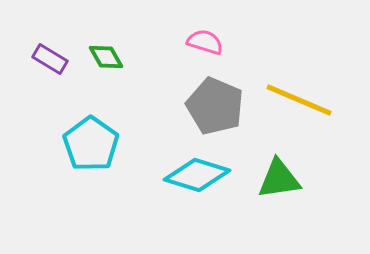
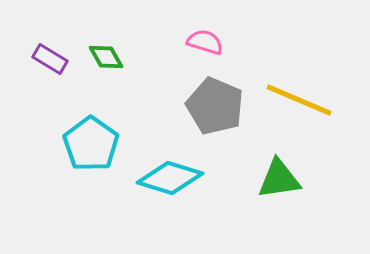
cyan diamond: moved 27 px left, 3 px down
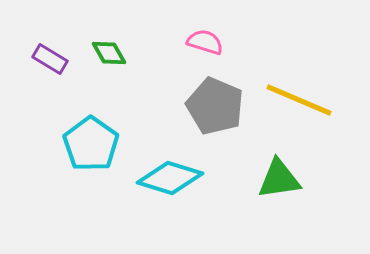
green diamond: moved 3 px right, 4 px up
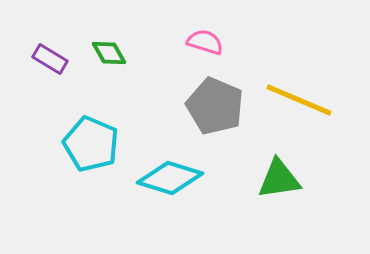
cyan pentagon: rotated 12 degrees counterclockwise
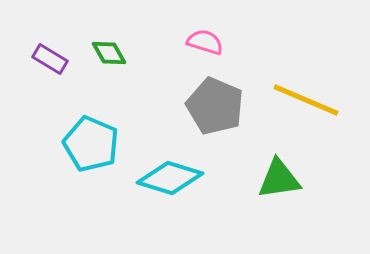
yellow line: moved 7 px right
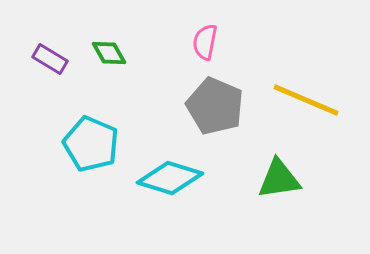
pink semicircle: rotated 96 degrees counterclockwise
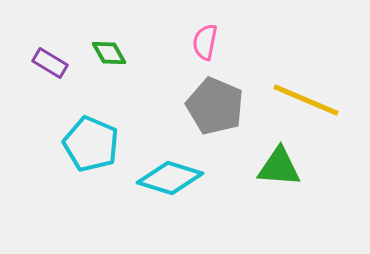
purple rectangle: moved 4 px down
green triangle: moved 12 px up; rotated 12 degrees clockwise
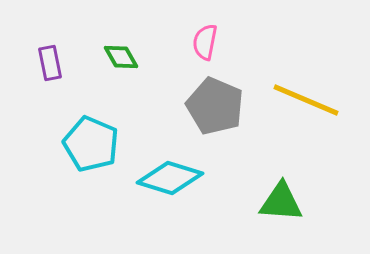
green diamond: moved 12 px right, 4 px down
purple rectangle: rotated 48 degrees clockwise
green triangle: moved 2 px right, 35 px down
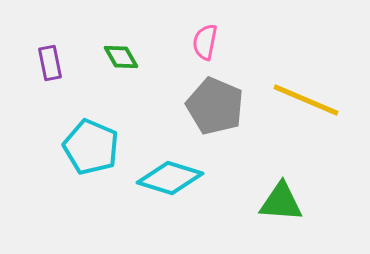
cyan pentagon: moved 3 px down
